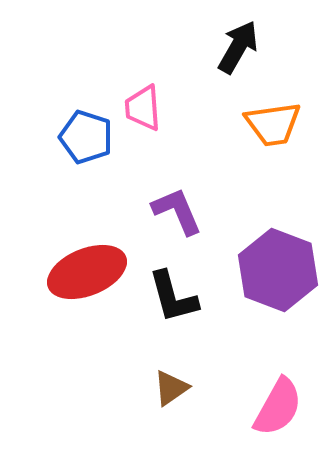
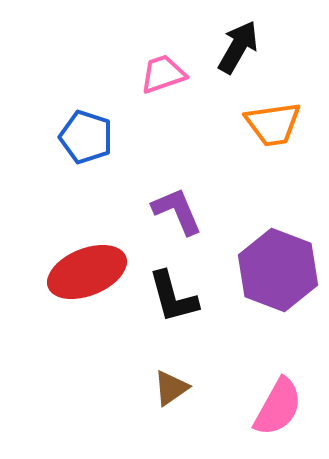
pink trapezoid: moved 20 px right, 34 px up; rotated 75 degrees clockwise
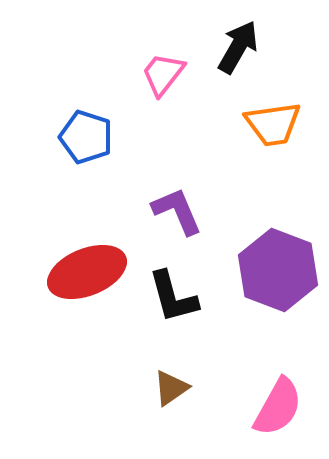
pink trapezoid: rotated 33 degrees counterclockwise
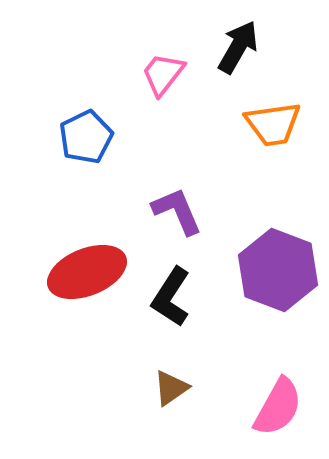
blue pentagon: rotated 28 degrees clockwise
black L-shape: moved 2 px left; rotated 48 degrees clockwise
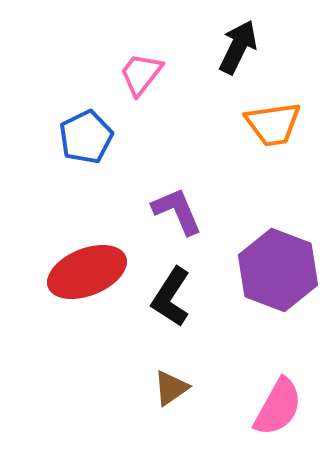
black arrow: rotated 4 degrees counterclockwise
pink trapezoid: moved 22 px left
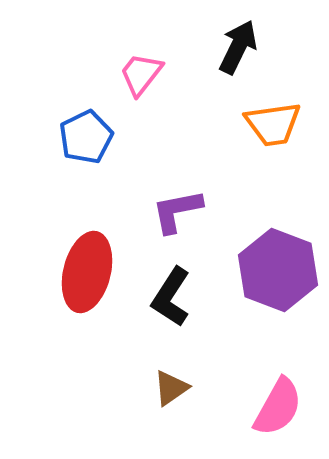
purple L-shape: rotated 78 degrees counterclockwise
red ellipse: rotated 54 degrees counterclockwise
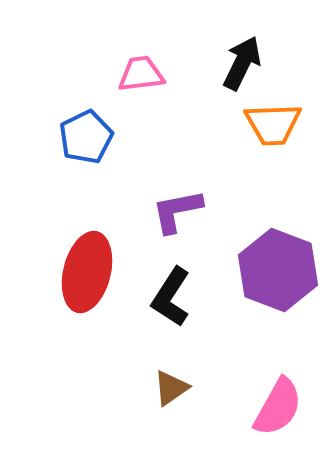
black arrow: moved 4 px right, 16 px down
pink trapezoid: rotated 45 degrees clockwise
orange trapezoid: rotated 6 degrees clockwise
